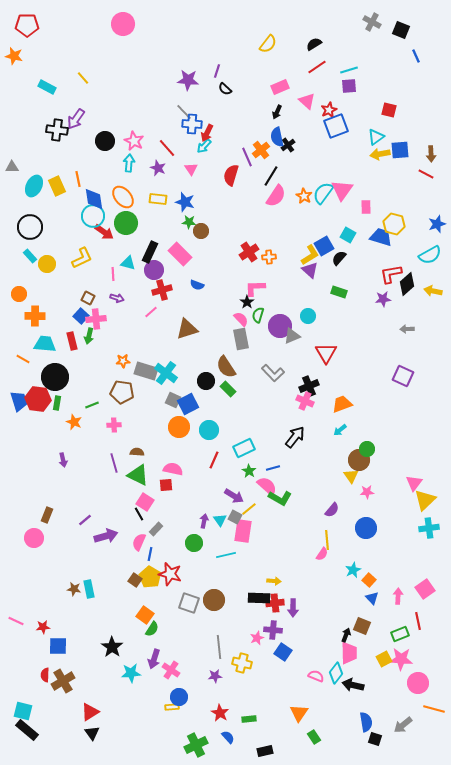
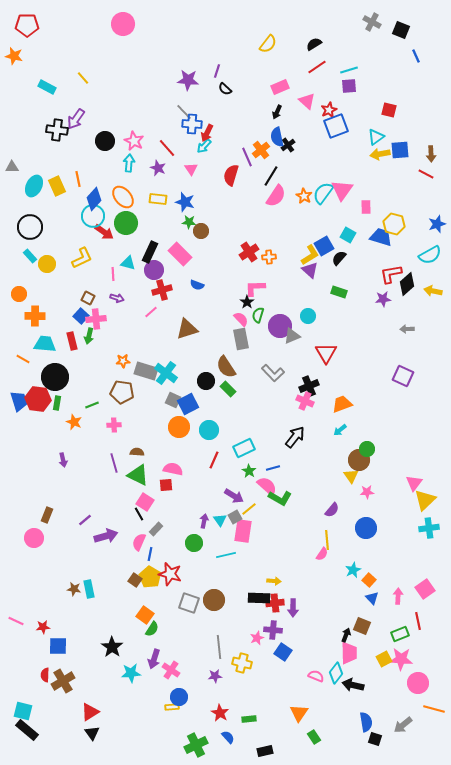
blue diamond at (94, 199): rotated 50 degrees clockwise
gray square at (235, 517): rotated 32 degrees clockwise
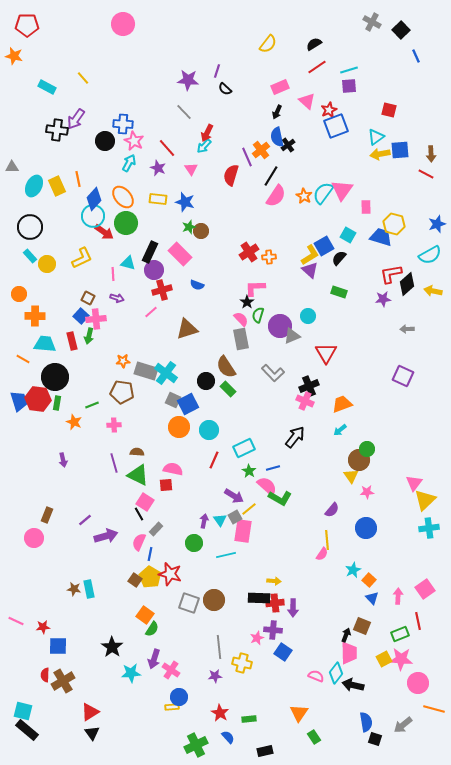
black square at (401, 30): rotated 24 degrees clockwise
blue cross at (192, 124): moved 69 px left
cyan arrow at (129, 163): rotated 24 degrees clockwise
green star at (189, 222): moved 5 px down; rotated 24 degrees counterclockwise
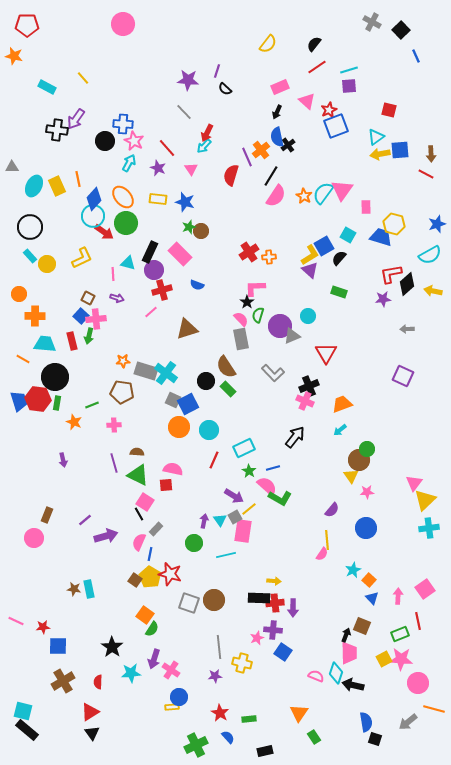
black semicircle at (314, 44): rotated 21 degrees counterclockwise
cyan diamond at (336, 673): rotated 20 degrees counterclockwise
red semicircle at (45, 675): moved 53 px right, 7 px down
gray arrow at (403, 725): moved 5 px right, 3 px up
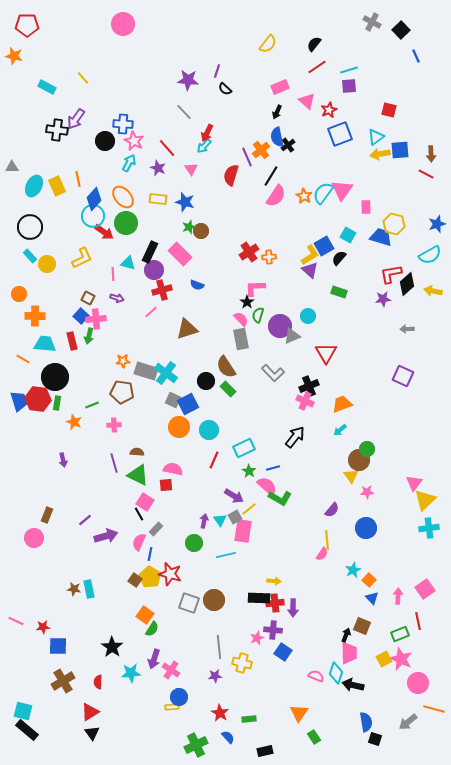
blue square at (336, 126): moved 4 px right, 8 px down
pink star at (401, 659): rotated 20 degrees clockwise
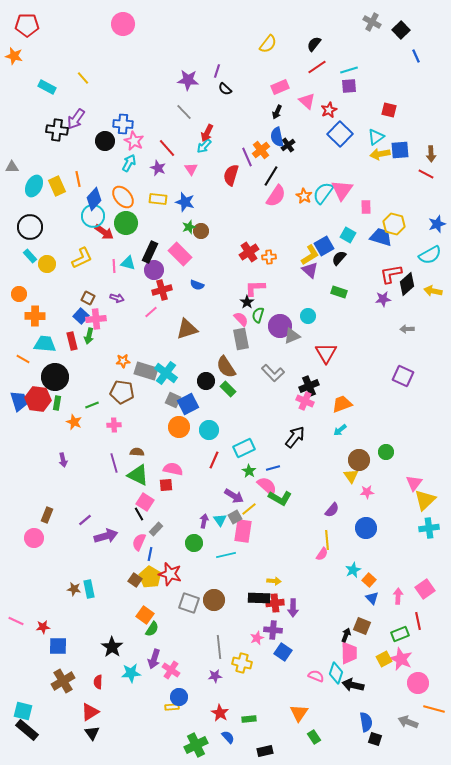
blue square at (340, 134): rotated 25 degrees counterclockwise
pink line at (113, 274): moved 1 px right, 8 px up
green circle at (367, 449): moved 19 px right, 3 px down
gray arrow at (408, 722): rotated 60 degrees clockwise
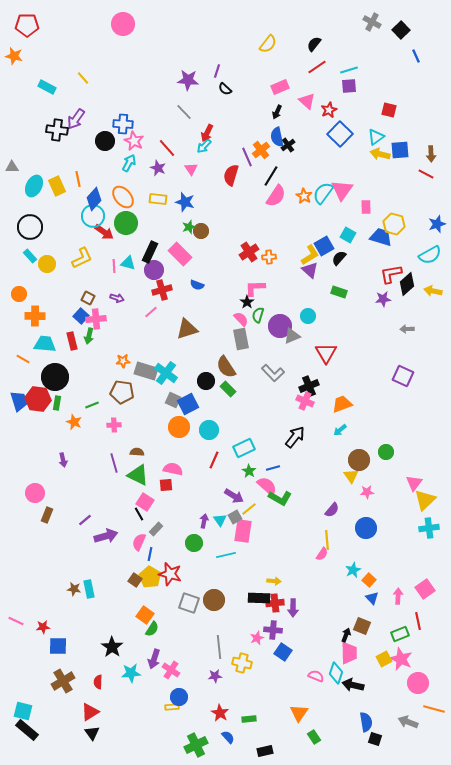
yellow arrow at (380, 154): rotated 24 degrees clockwise
pink circle at (34, 538): moved 1 px right, 45 px up
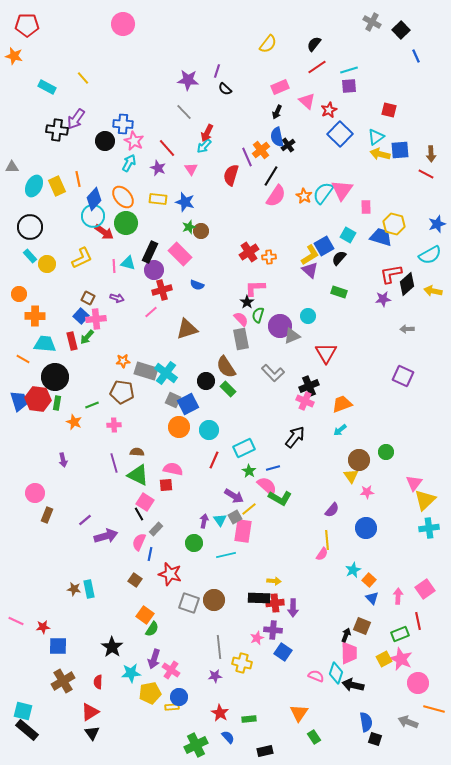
green arrow at (89, 336): moved 2 px left, 1 px down; rotated 28 degrees clockwise
yellow pentagon at (150, 577): moved 116 px down; rotated 30 degrees clockwise
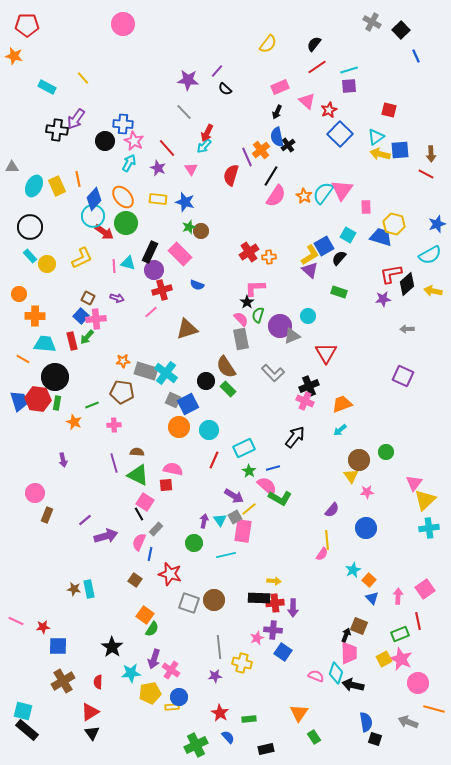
purple line at (217, 71): rotated 24 degrees clockwise
brown square at (362, 626): moved 3 px left
black rectangle at (265, 751): moved 1 px right, 2 px up
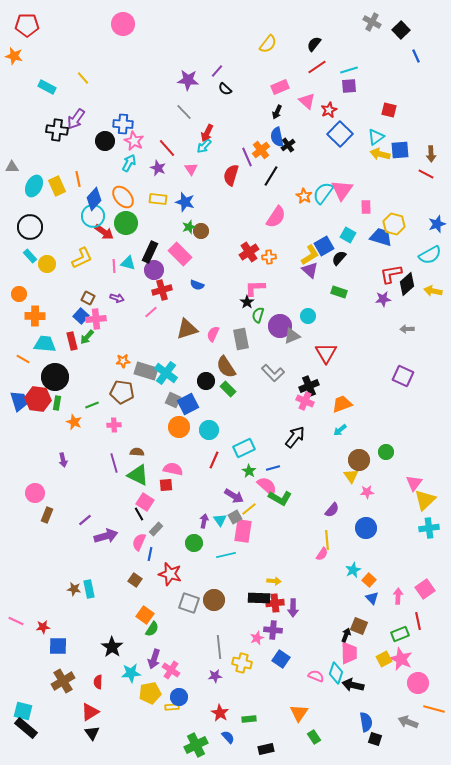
pink semicircle at (276, 196): moved 21 px down
pink semicircle at (241, 319): moved 28 px left, 15 px down; rotated 112 degrees counterclockwise
blue square at (283, 652): moved 2 px left, 7 px down
black rectangle at (27, 730): moved 1 px left, 2 px up
